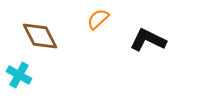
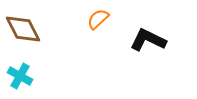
brown diamond: moved 17 px left, 7 px up
cyan cross: moved 1 px right, 1 px down
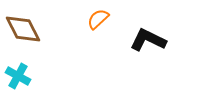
cyan cross: moved 2 px left
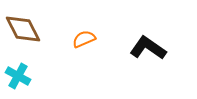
orange semicircle: moved 14 px left, 20 px down; rotated 20 degrees clockwise
black L-shape: moved 8 px down; rotated 9 degrees clockwise
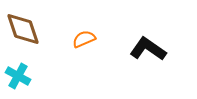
brown diamond: rotated 9 degrees clockwise
black L-shape: moved 1 px down
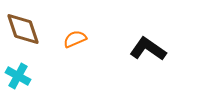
orange semicircle: moved 9 px left
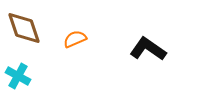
brown diamond: moved 1 px right, 1 px up
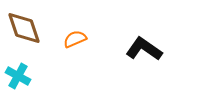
black L-shape: moved 4 px left
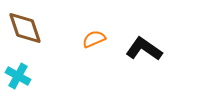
brown diamond: moved 1 px right
orange semicircle: moved 19 px right
